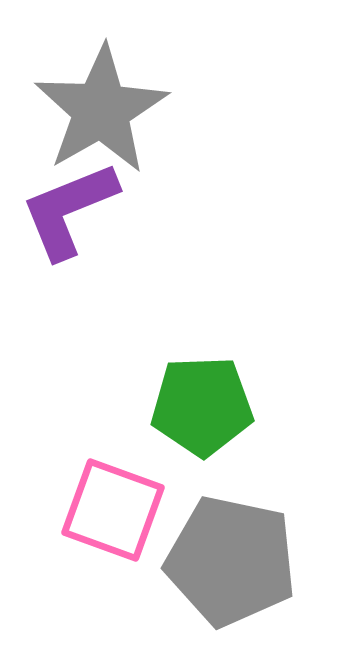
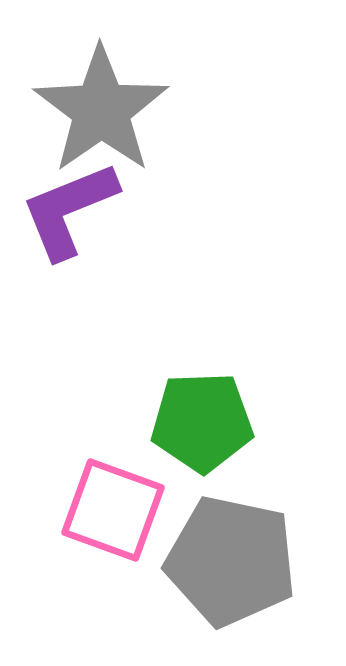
gray star: rotated 5 degrees counterclockwise
green pentagon: moved 16 px down
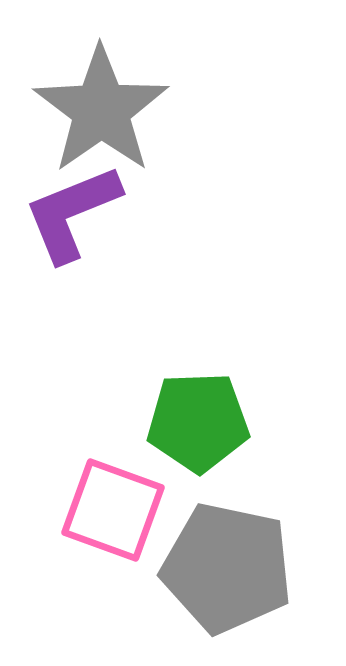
purple L-shape: moved 3 px right, 3 px down
green pentagon: moved 4 px left
gray pentagon: moved 4 px left, 7 px down
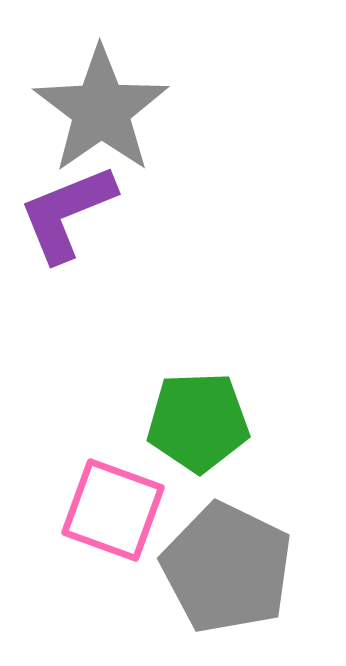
purple L-shape: moved 5 px left
gray pentagon: rotated 14 degrees clockwise
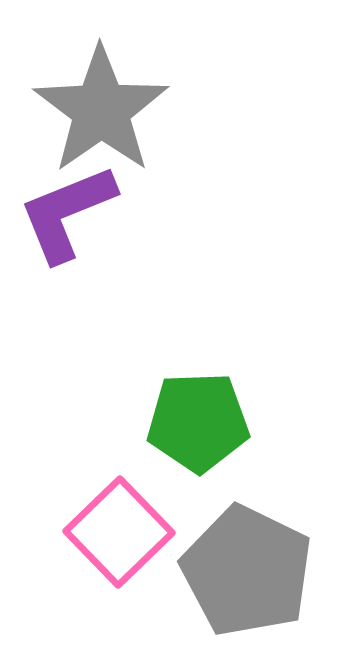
pink square: moved 6 px right, 22 px down; rotated 26 degrees clockwise
gray pentagon: moved 20 px right, 3 px down
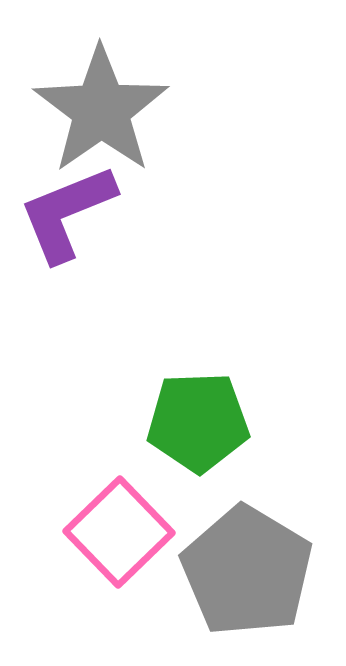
gray pentagon: rotated 5 degrees clockwise
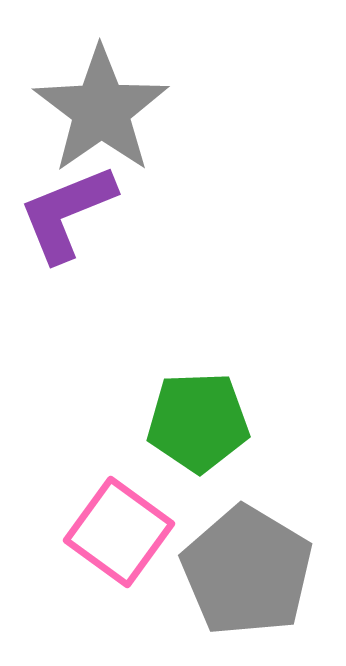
pink square: rotated 10 degrees counterclockwise
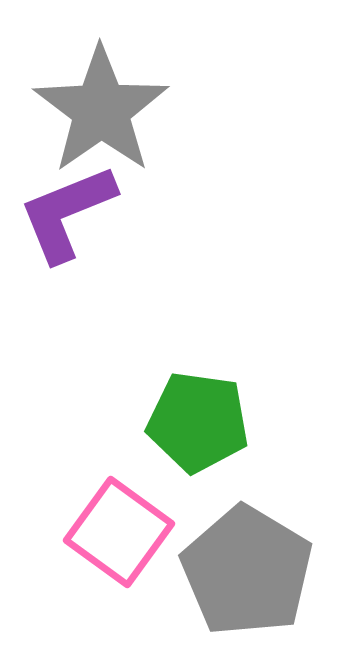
green pentagon: rotated 10 degrees clockwise
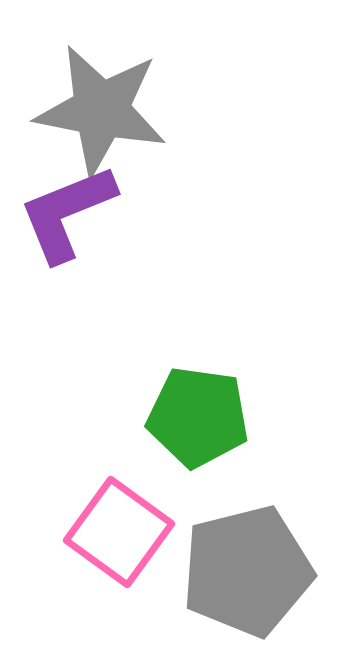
gray star: rotated 26 degrees counterclockwise
green pentagon: moved 5 px up
gray pentagon: rotated 27 degrees clockwise
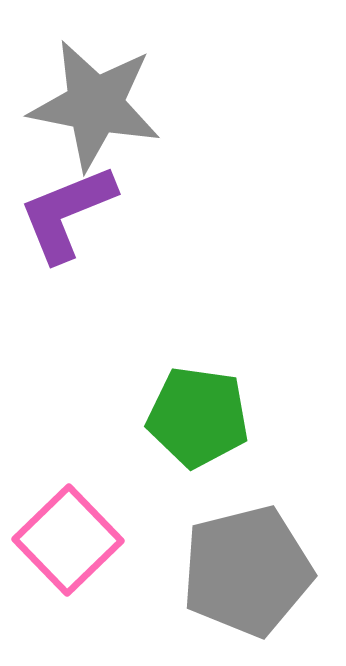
gray star: moved 6 px left, 5 px up
pink square: moved 51 px left, 8 px down; rotated 10 degrees clockwise
